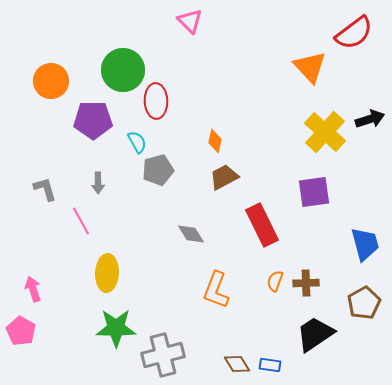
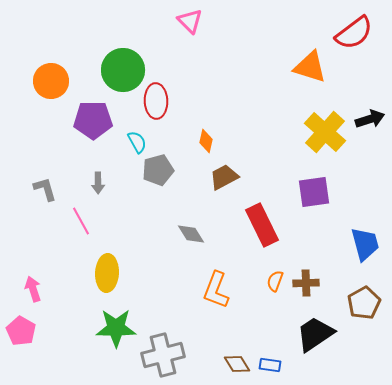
orange triangle: rotated 30 degrees counterclockwise
orange diamond: moved 9 px left
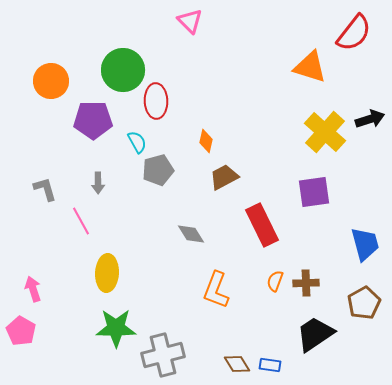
red semicircle: rotated 15 degrees counterclockwise
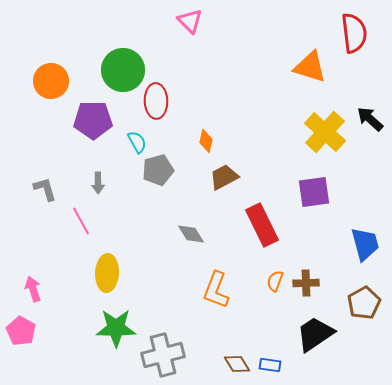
red semicircle: rotated 45 degrees counterclockwise
black arrow: rotated 120 degrees counterclockwise
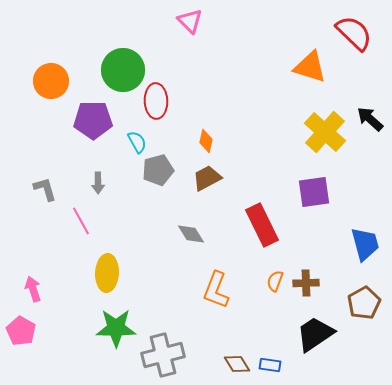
red semicircle: rotated 39 degrees counterclockwise
brown trapezoid: moved 17 px left, 1 px down
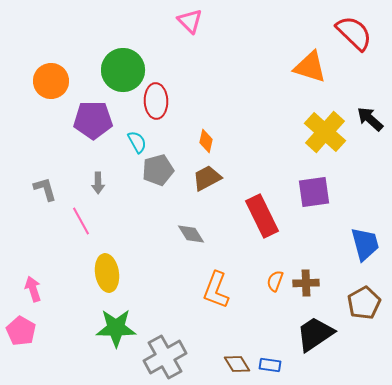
red rectangle: moved 9 px up
yellow ellipse: rotated 12 degrees counterclockwise
gray cross: moved 2 px right, 2 px down; rotated 15 degrees counterclockwise
